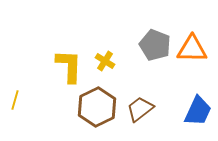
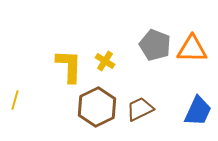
brown trapezoid: rotated 12 degrees clockwise
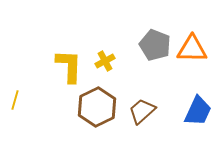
yellow cross: rotated 30 degrees clockwise
brown trapezoid: moved 2 px right, 2 px down; rotated 16 degrees counterclockwise
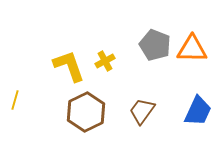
yellow L-shape: rotated 21 degrees counterclockwise
brown hexagon: moved 11 px left, 5 px down
brown trapezoid: rotated 12 degrees counterclockwise
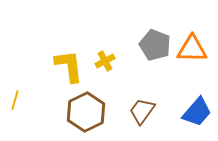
yellow L-shape: rotated 12 degrees clockwise
blue trapezoid: moved 1 px left, 1 px down; rotated 16 degrees clockwise
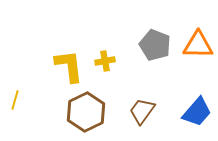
orange triangle: moved 6 px right, 4 px up
yellow cross: rotated 18 degrees clockwise
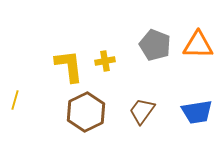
blue trapezoid: rotated 40 degrees clockwise
